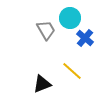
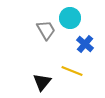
blue cross: moved 6 px down
yellow line: rotated 20 degrees counterclockwise
black triangle: moved 2 px up; rotated 30 degrees counterclockwise
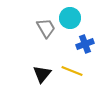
gray trapezoid: moved 2 px up
blue cross: rotated 30 degrees clockwise
black triangle: moved 8 px up
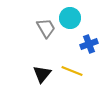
blue cross: moved 4 px right
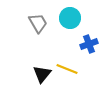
gray trapezoid: moved 8 px left, 5 px up
yellow line: moved 5 px left, 2 px up
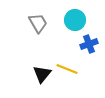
cyan circle: moved 5 px right, 2 px down
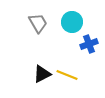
cyan circle: moved 3 px left, 2 px down
yellow line: moved 6 px down
black triangle: rotated 24 degrees clockwise
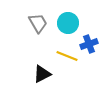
cyan circle: moved 4 px left, 1 px down
yellow line: moved 19 px up
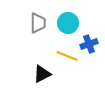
gray trapezoid: rotated 30 degrees clockwise
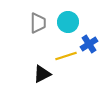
cyan circle: moved 1 px up
blue cross: rotated 12 degrees counterclockwise
yellow line: moved 1 px left; rotated 40 degrees counterclockwise
